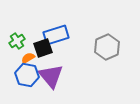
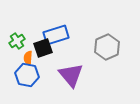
orange semicircle: rotated 56 degrees counterclockwise
purple triangle: moved 20 px right, 1 px up
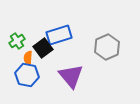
blue rectangle: moved 3 px right
black square: rotated 18 degrees counterclockwise
purple triangle: moved 1 px down
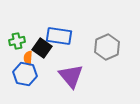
blue rectangle: moved 1 px down; rotated 25 degrees clockwise
green cross: rotated 21 degrees clockwise
black square: moved 1 px left; rotated 18 degrees counterclockwise
blue hexagon: moved 2 px left, 1 px up
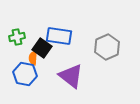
green cross: moved 4 px up
orange semicircle: moved 5 px right
purple triangle: rotated 12 degrees counterclockwise
